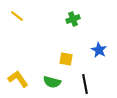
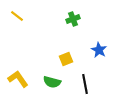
yellow square: rotated 32 degrees counterclockwise
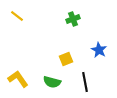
black line: moved 2 px up
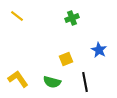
green cross: moved 1 px left, 1 px up
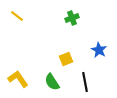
green semicircle: rotated 42 degrees clockwise
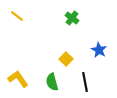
green cross: rotated 32 degrees counterclockwise
yellow square: rotated 24 degrees counterclockwise
green semicircle: rotated 18 degrees clockwise
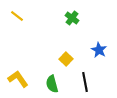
green semicircle: moved 2 px down
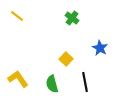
blue star: moved 1 px right, 2 px up
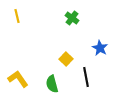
yellow line: rotated 40 degrees clockwise
black line: moved 1 px right, 5 px up
